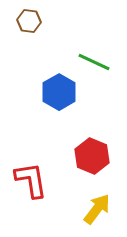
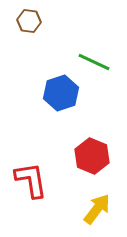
blue hexagon: moved 2 px right, 1 px down; rotated 12 degrees clockwise
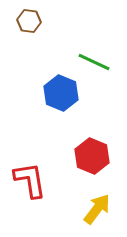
blue hexagon: rotated 20 degrees counterclockwise
red L-shape: moved 1 px left
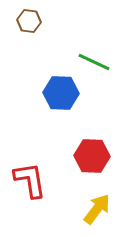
blue hexagon: rotated 20 degrees counterclockwise
red hexagon: rotated 20 degrees counterclockwise
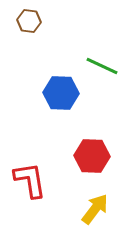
green line: moved 8 px right, 4 px down
yellow arrow: moved 2 px left
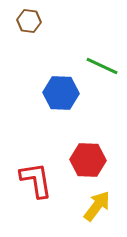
red hexagon: moved 4 px left, 4 px down
red L-shape: moved 6 px right
yellow arrow: moved 2 px right, 3 px up
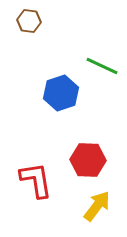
blue hexagon: rotated 20 degrees counterclockwise
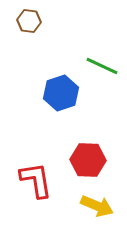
yellow arrow: rotated 76 degrees clockwise
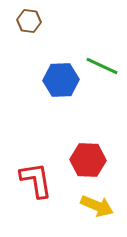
blue hexagon: moved 13 px up; rotated 16 degrees clockwise
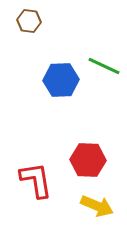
green line: moved 2 px right
